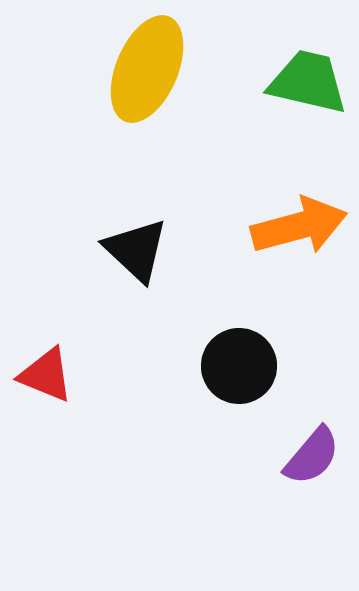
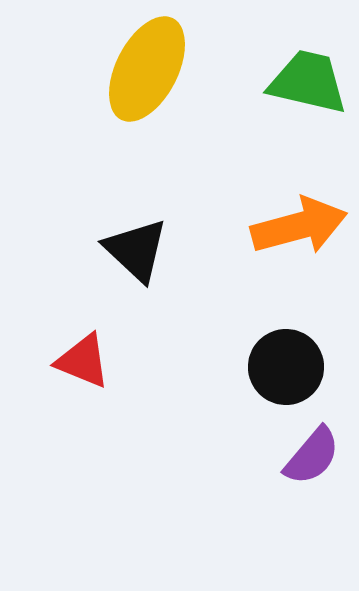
yellow ellipse: rotated 4 degrees clockwise
black circle: moved 47 px right, 1 px down
red triangle: moved 37 px right, 14 px up
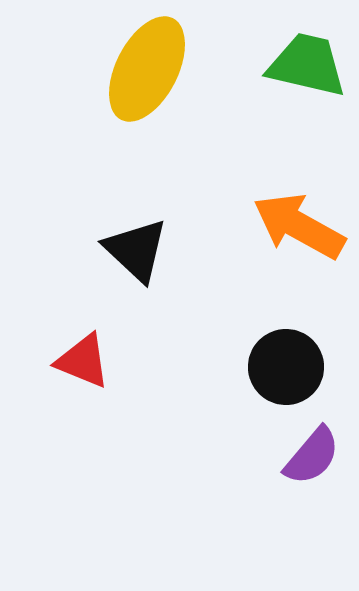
green trapezoid: moved 1 px left, 17 px up
orange arrow: rotated 136 degrees counterclockwise
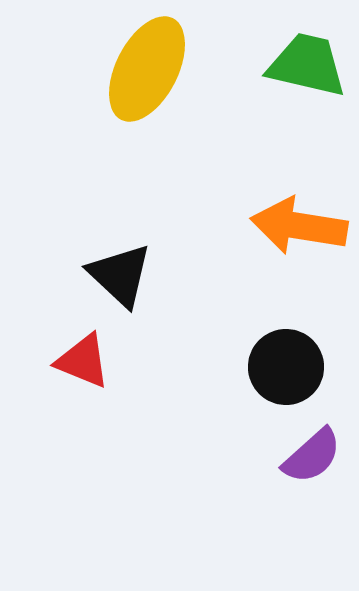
orange arrow: rotated 20 degrees counterclockwise
black triangle: moved 16 px left, 25 px down
purple semicircle: rotated 8 degrees clockwise
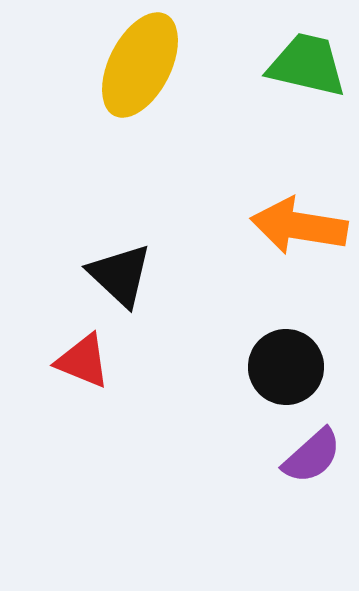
yellow ellipse: moved 7 px left, 4 px up
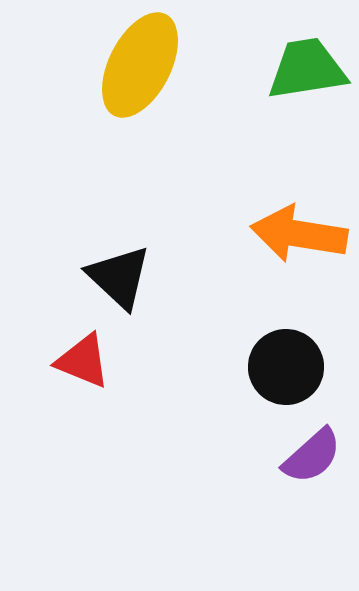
green trapezoid: moved 4 px down; rotated 22 degrees counterclockwise
orange arrow: moved 8 px down
black triangle: moved 1 px left, 2 px down
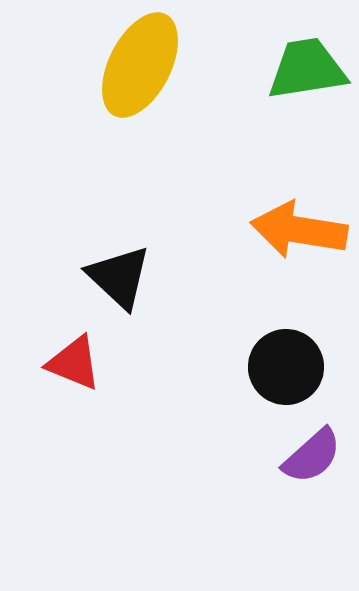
orange arrow: moved 4 px up
red triangle: moved 9 px left, 2 px down
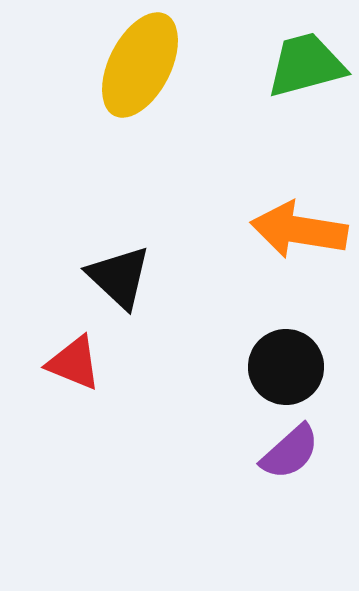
green trapezoid: moved 1 px left, 4 px up; rotated 6 degrees counterclockwise
purple semicircle: moved 22 px left, 4 px up
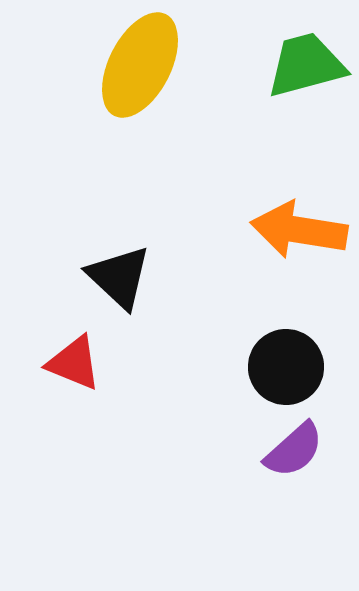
purple semicircle: moved 4 px right, 2 px up
